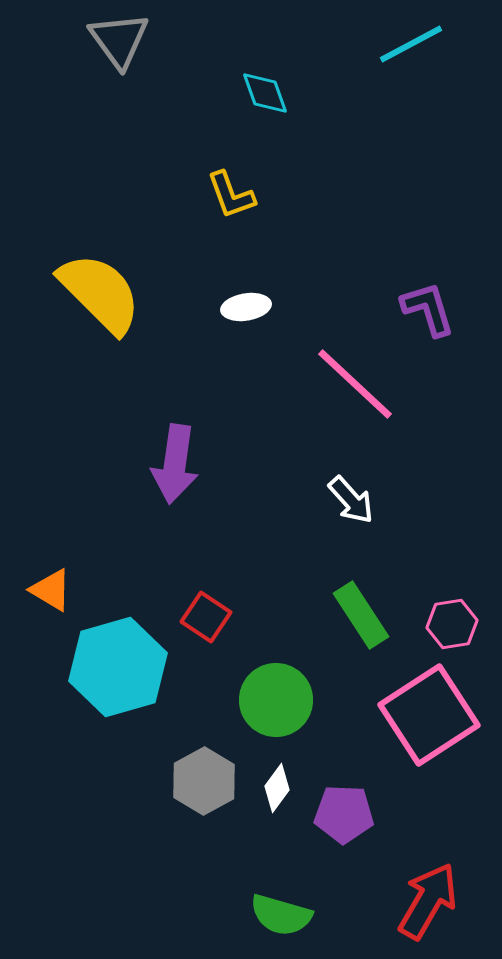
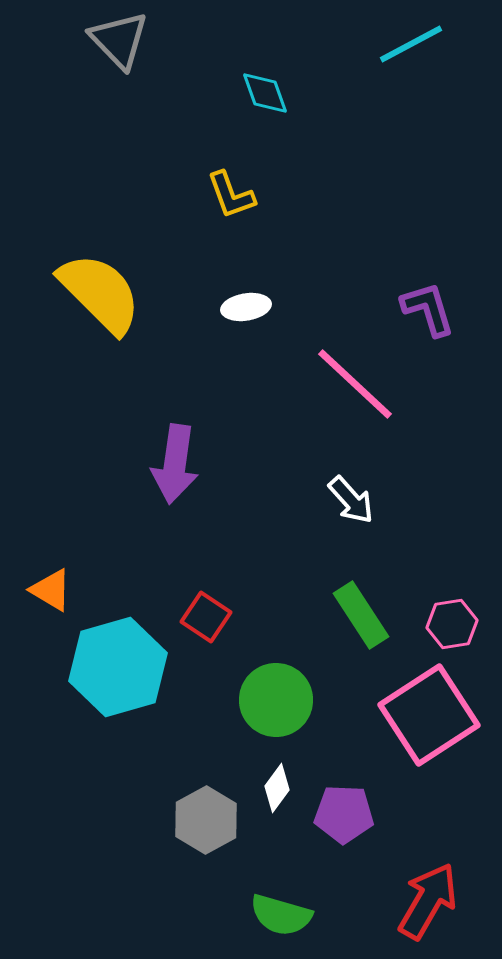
gray triangle: rotated 8 degrees counterclockwise
gray hexagon: moved 2 px right, 39 px down
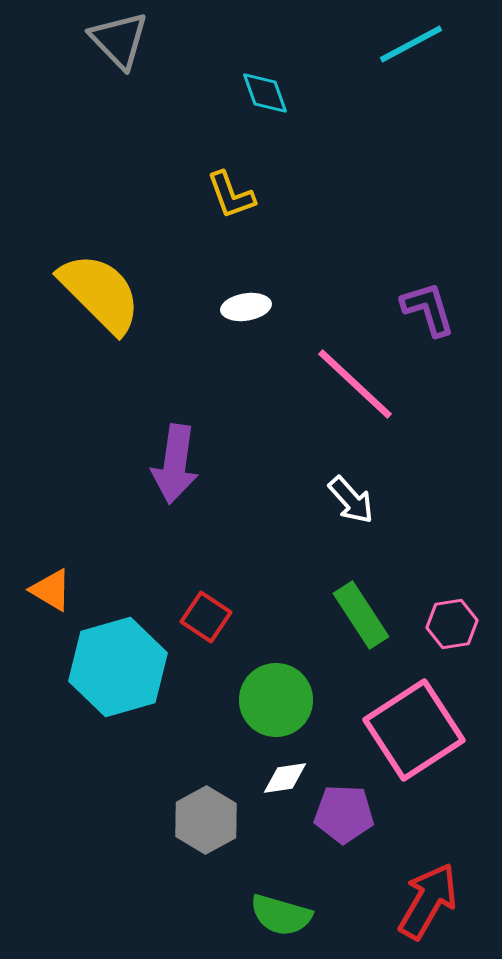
pink square: moved 15 px left, 15 px down
white diamond: moved 8 px right, 10 px up; rotated 45 degrees clockwise
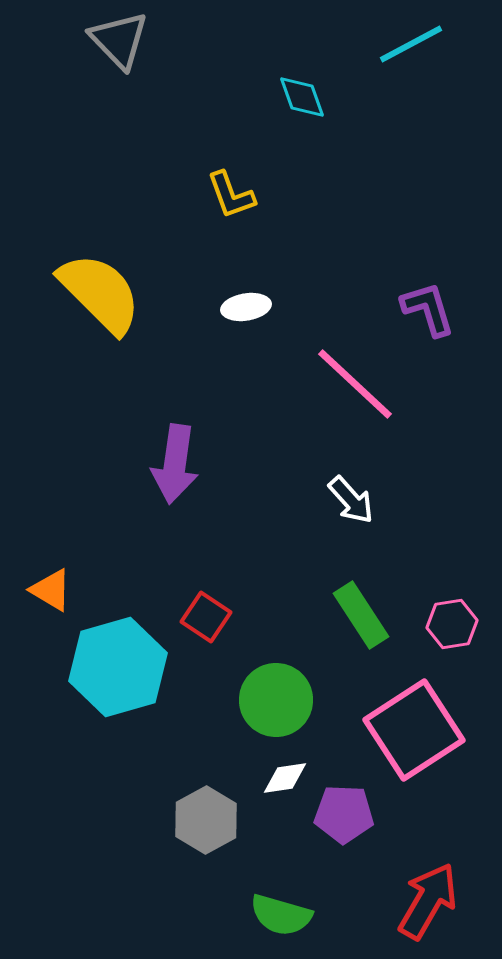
cyan diamond: moved 37 px right, 4 px down
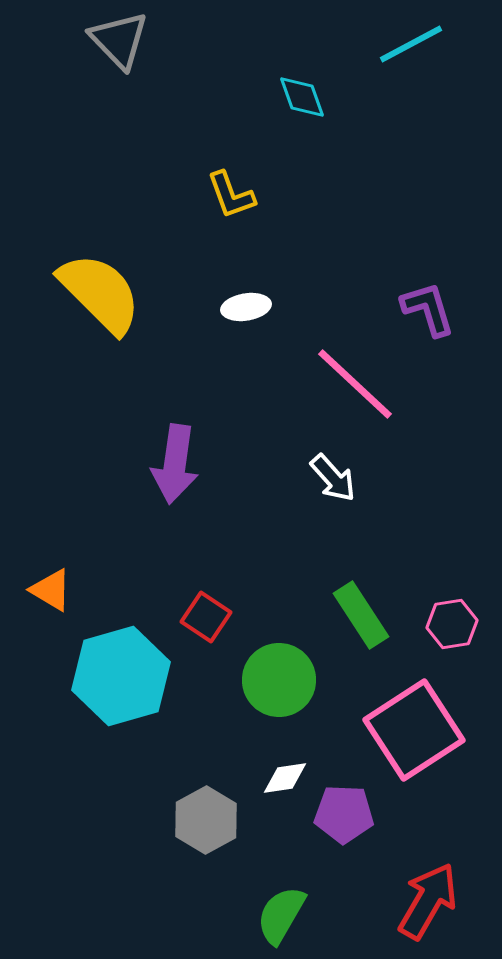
white arrow: moved 18 px left, 22 px up
cyan hexagon: moved 3 px right, 9 px down
green circle: moved 3 px right, 20 px up
green semicircle: rotated 104 degrees clockwise
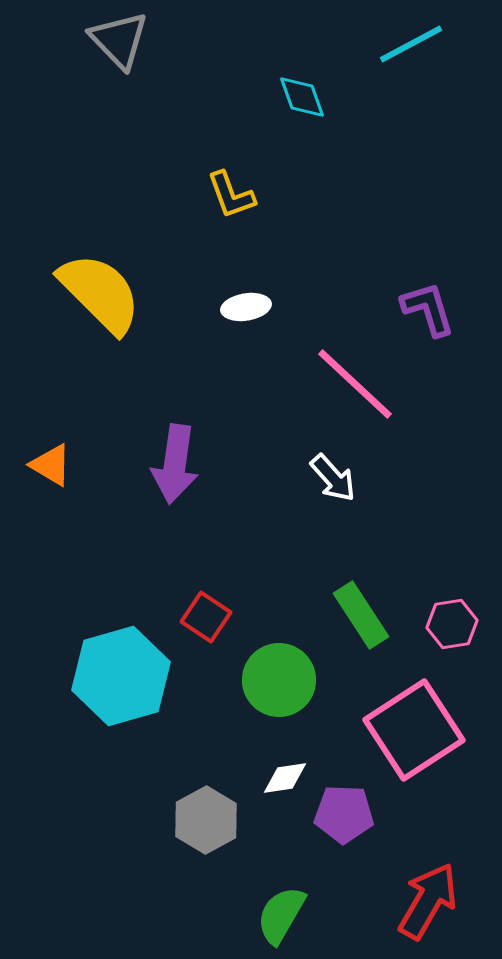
orange triangle: moved 125 px up
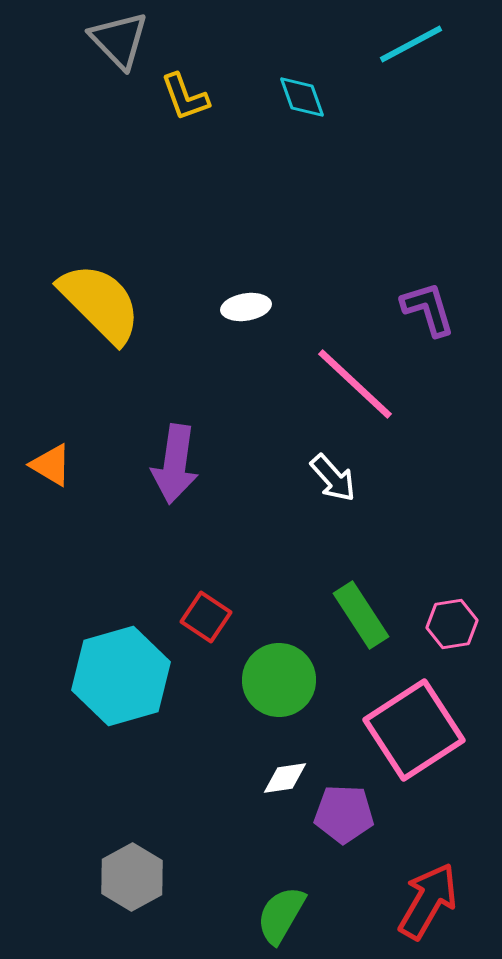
yellow L-shape: moved 46 px left, 98 px up
yellow semicircle: moved 10 px down
gray hexagon: moved 74 px left, 57 px down
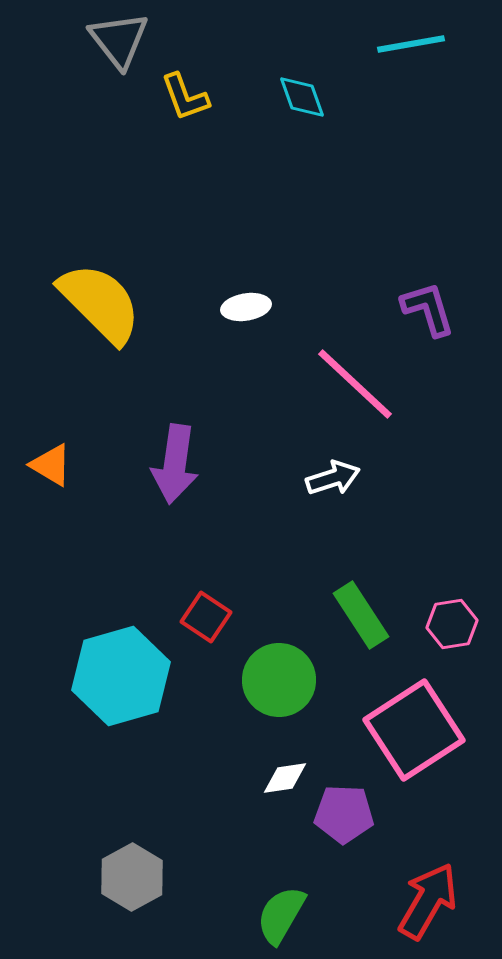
gray triangle: rotated 6 degrees clockwise
cyan line: rotated 18 degrees clockwise
white arrow: rotated 66 degrees counterclockwise
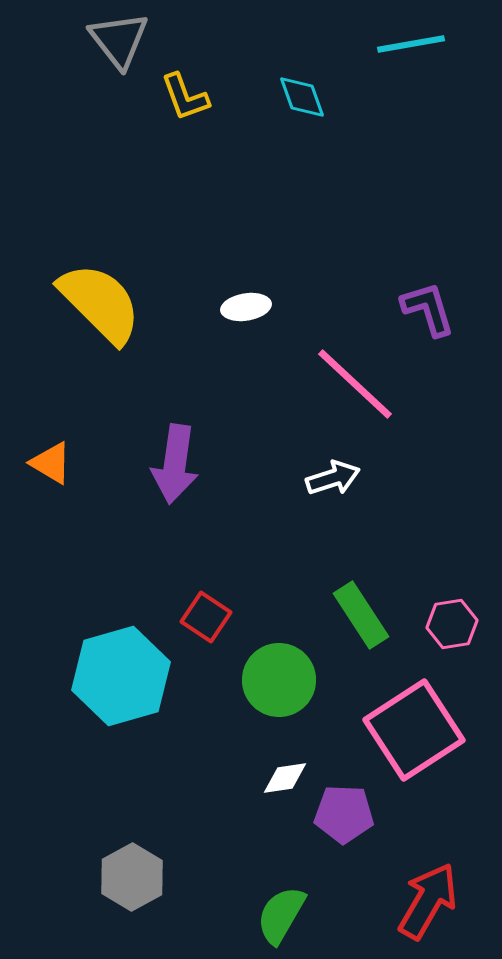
orange triangle: moved 2 px up
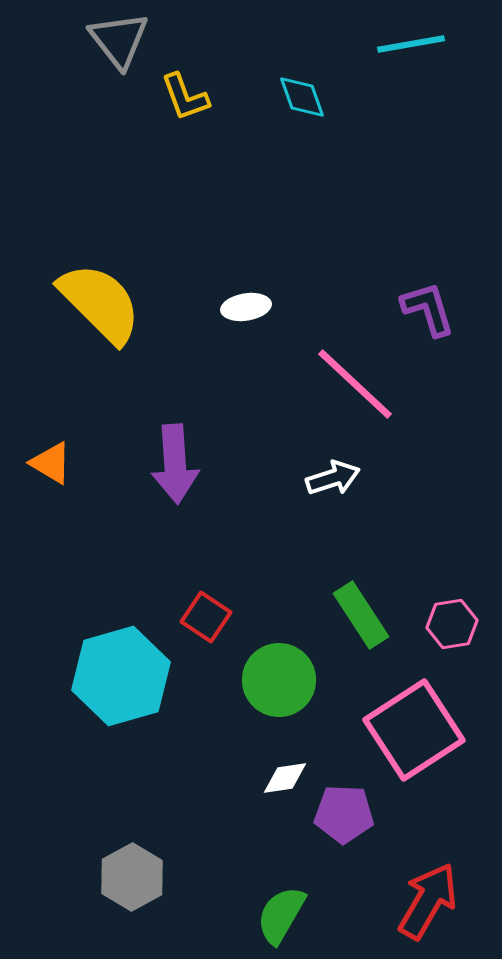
purple arrow: rotated 12 degrees counterclockwise
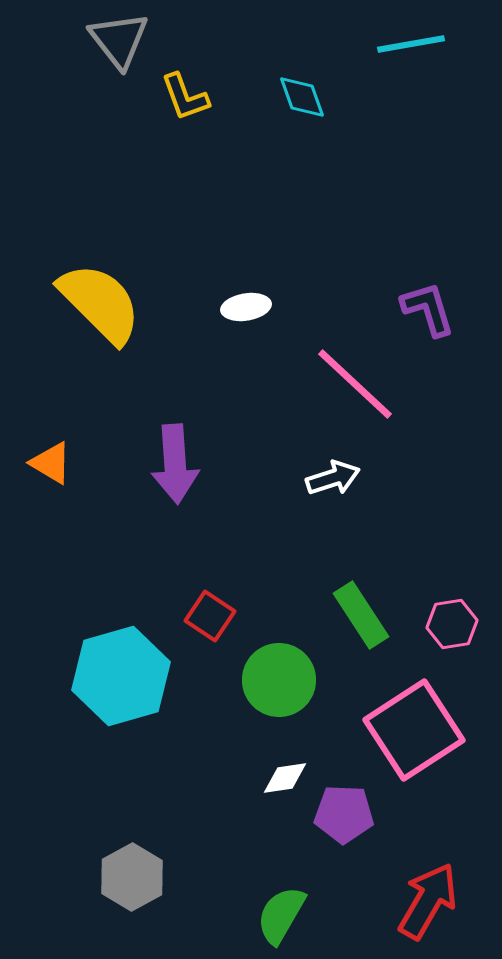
red square: moved 4 px right, 1 px up
